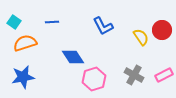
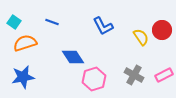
blue line: rotated 24 degrees clockwise
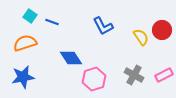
cyan square: moved 16 px right, 6 px up
blue diamond: moved 2 px left, 1 px down
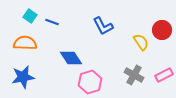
yellow semicircle: moved 5 px down
orange semicircle: rotated 20 degrees clockwise
pink hexagon: moved 4 px left, 3 px down
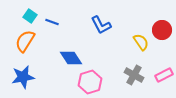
blue L-shape: moved 2 px left, 1 px up
orange semicircle: moved 2 px up; rotated 60 degrees counterclockwise
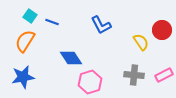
gray cross: rotated 24 degrees counterclockwise
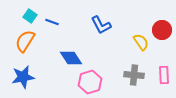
pink rectangle: rotated 66 degrees counterclockwise
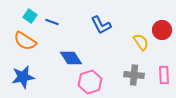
orange semicircle: rotated 90 degrees counterclockwise
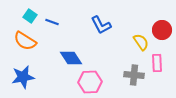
pink rectangle: moved 7 px left, 12 px up
pink hexagon: rotated 15 degrees clockwise
